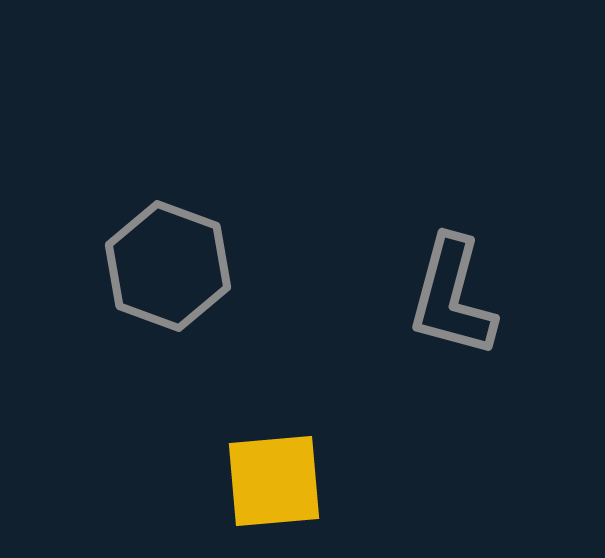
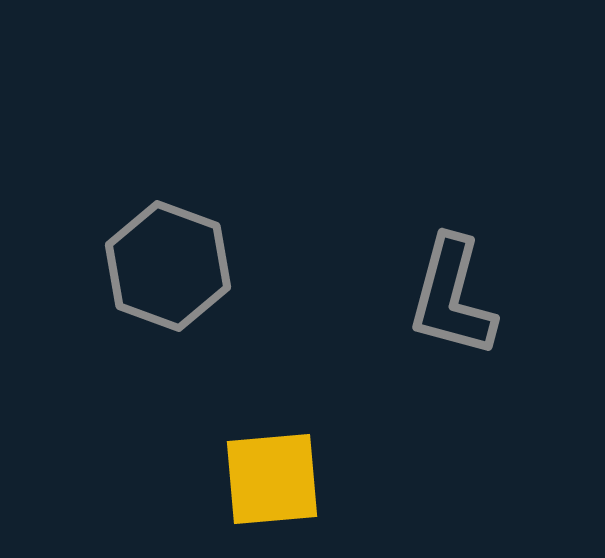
yellow square: moved 2 px left, 2 px up
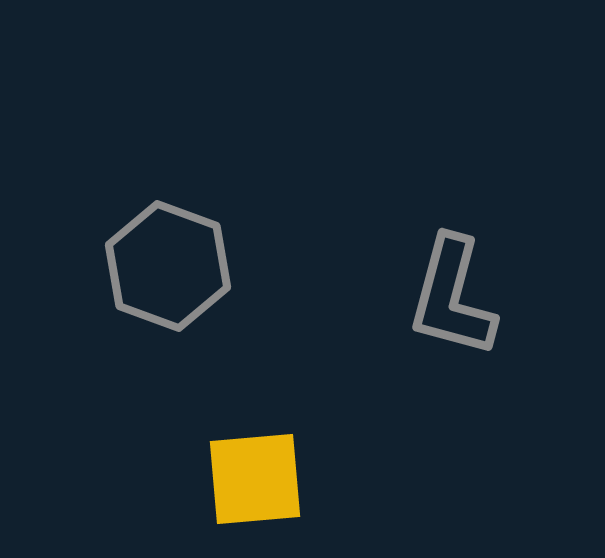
yellow square: moved 17 px left
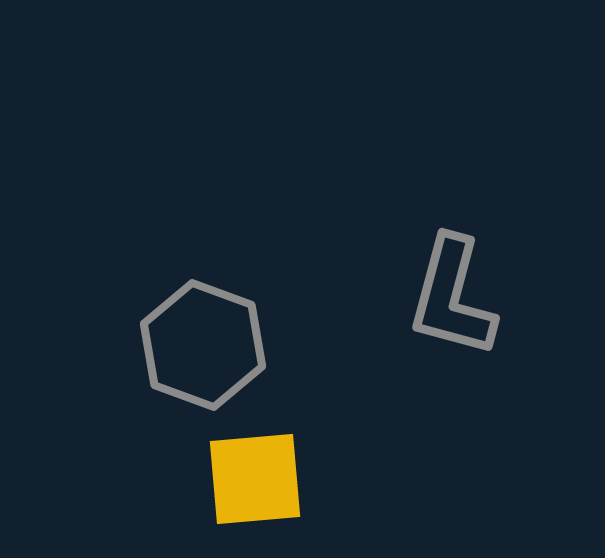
gray hexagon: moved 35 px right, 79 px down
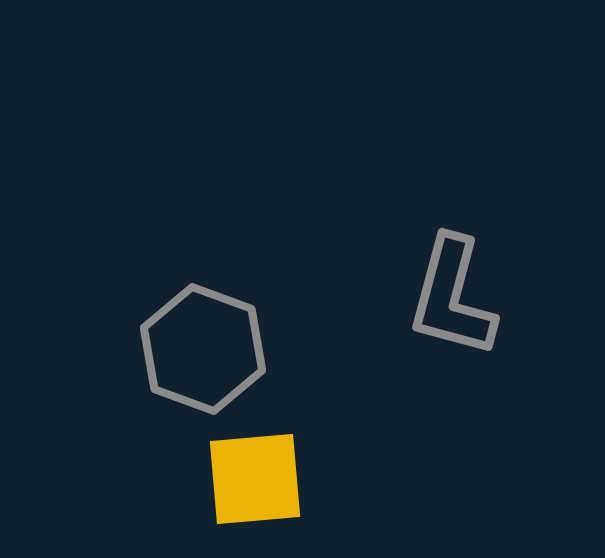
gray hexagon: moved 4 px down
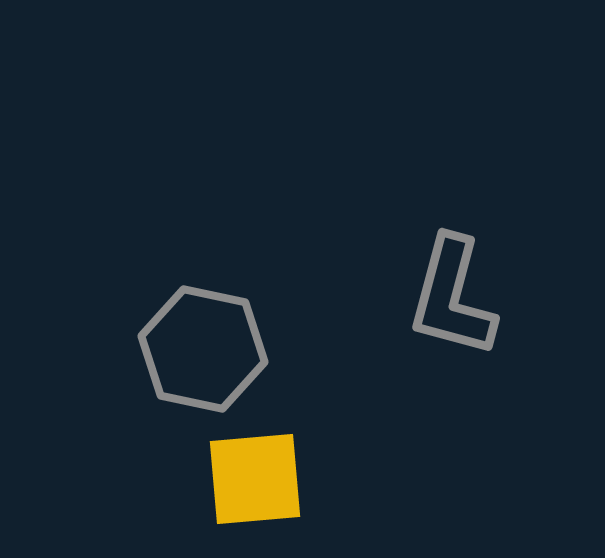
gray hexagon: rotated 8 degrees counterclockwise
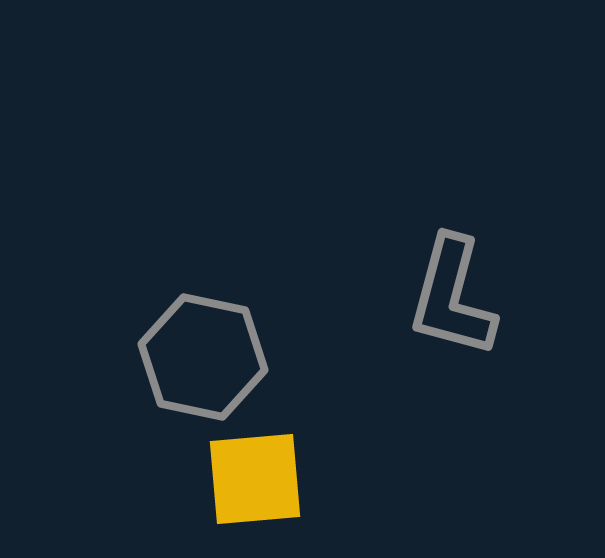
gray hexagon: moved 8 px down
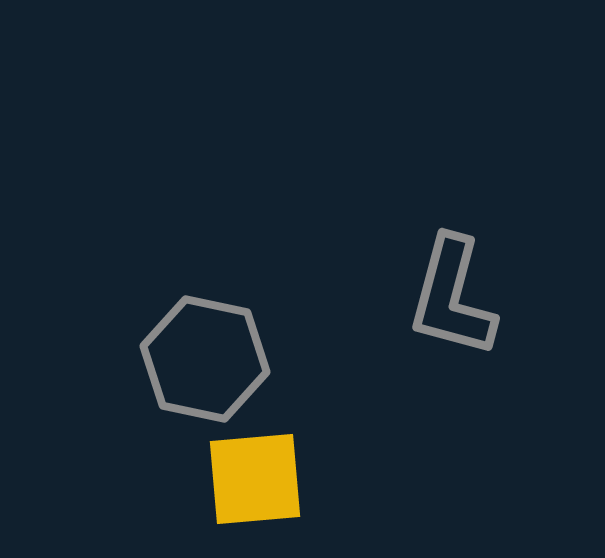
gray hexagon: moved 2 px right, 2 px down
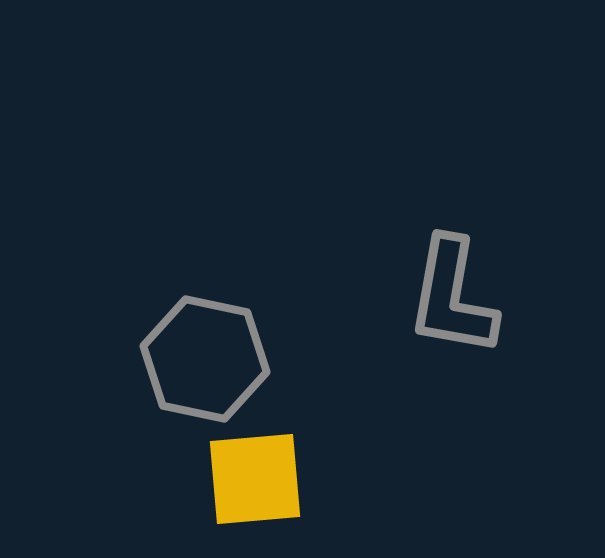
gray L-shape: rotated 5 degrees counterclockwise
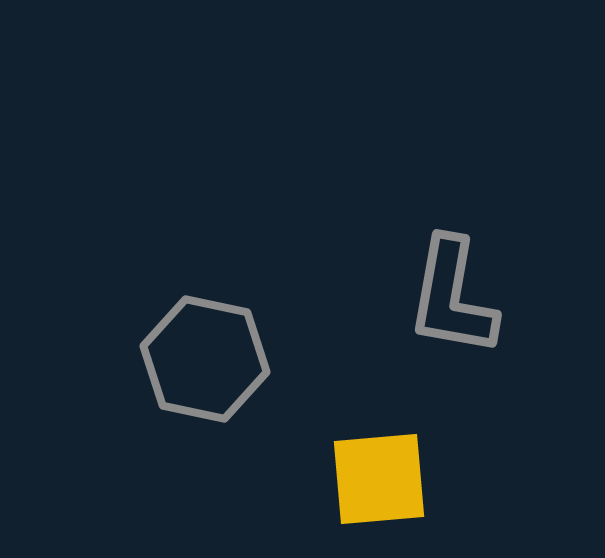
yellow square: moved 124 px right
